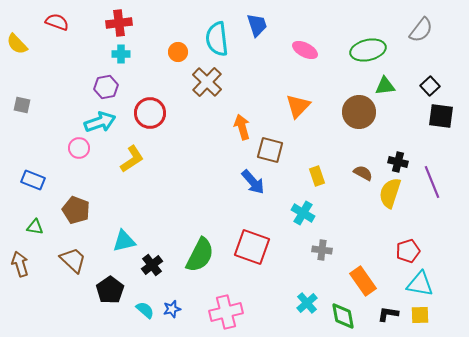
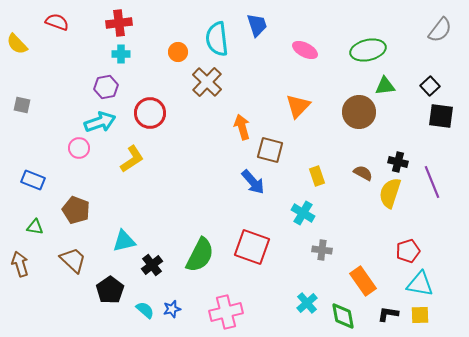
gray semicircle at (421, 30): moved 19 px right
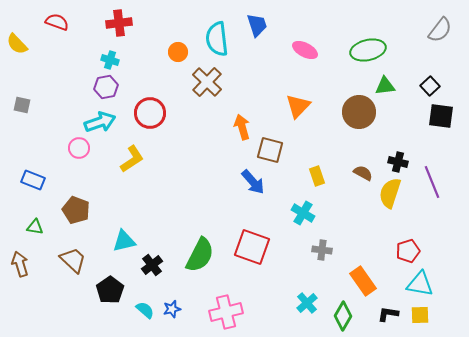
cyan cross at (121, 54): moved 11 px left, 6 px down; rotated 18 degrees clockwise
green diamond at (343, 316): rotated 40 degrees clockwise
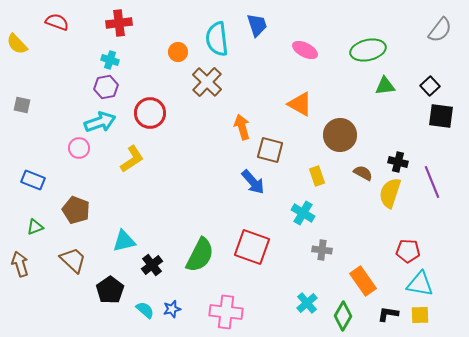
orange triangle at (298, 106): moved 2 px right, 2 px up; rotated 44 degrees counterclockwise
brown circle at (359, 112): moved 19 px left, 23 px down
green triangle at (35, 227): rotated 30 degrees counterclockwise
red pentagon at (408, 251): rotated 20 degrees clockwise
pink cross at (226, 312): rotated 20 degrees clockwise
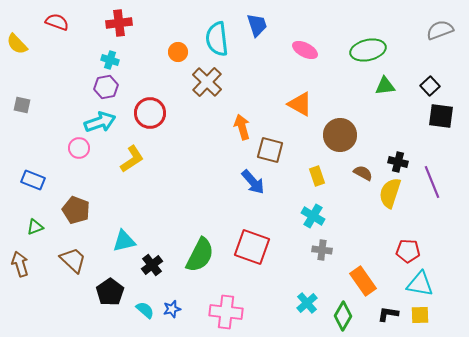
gray semicircle at (440, 30): rotated 148 degrees counterclockwise
cyan cross at (303, 213): moved 10 px right, 3 px down
black pentagon at (110, 290): moved 2 px down
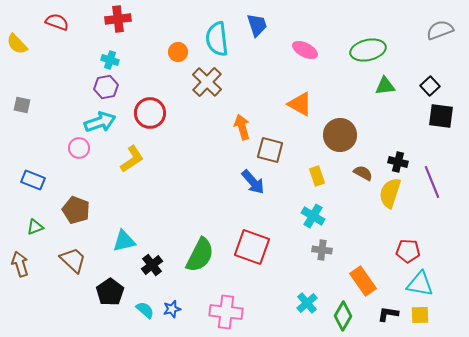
red cross at (119, 23): moved 1 px left, 4 px up
